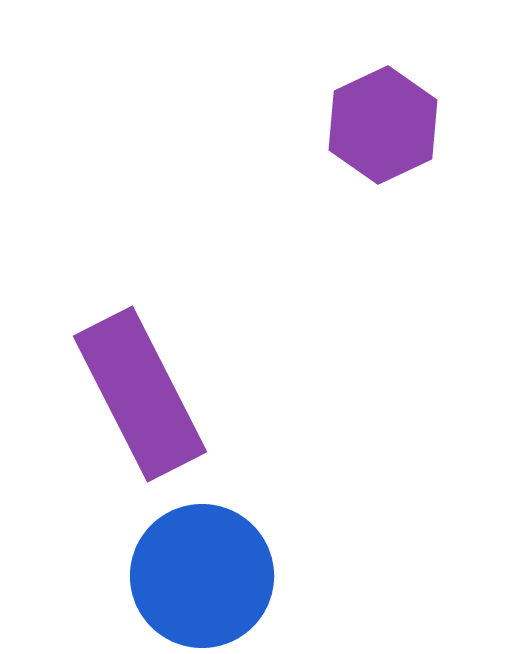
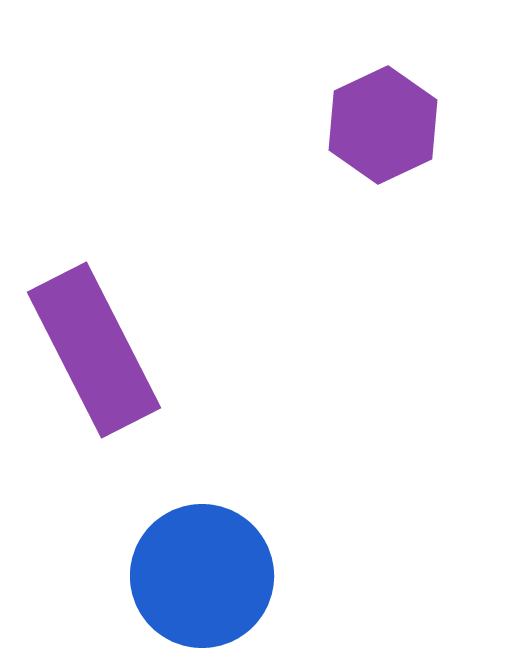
purple rectangle: moved 46 px left, 44 px up
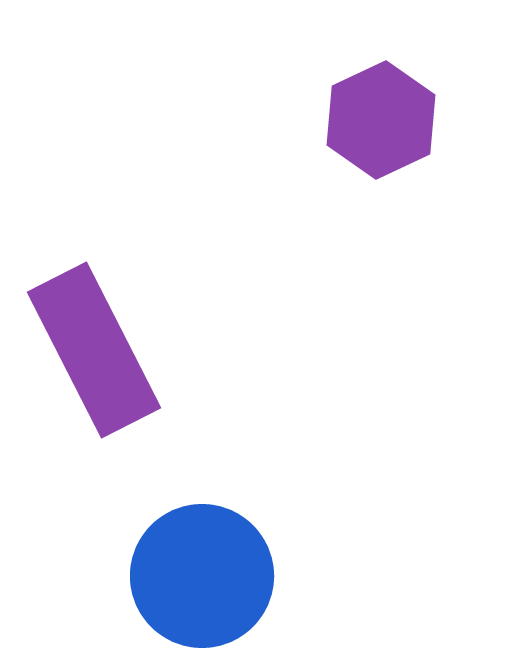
purple hexagon: moved 2 px left, 5 px up
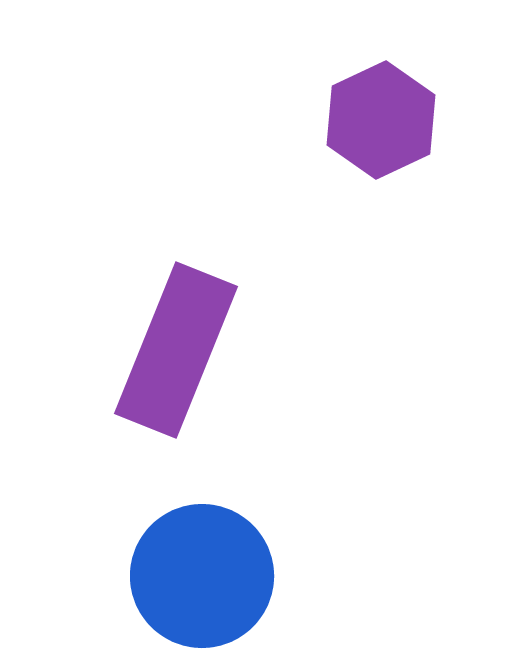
purple rectangle: moved 82 px right; rotated 49 degrees clockwise
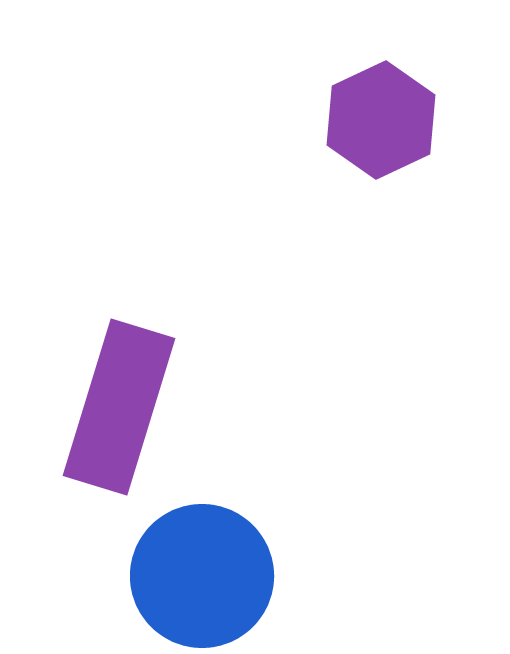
purple rectangle: moved 57 px left, 57 px down; rotated 5 degrees counterclockwise
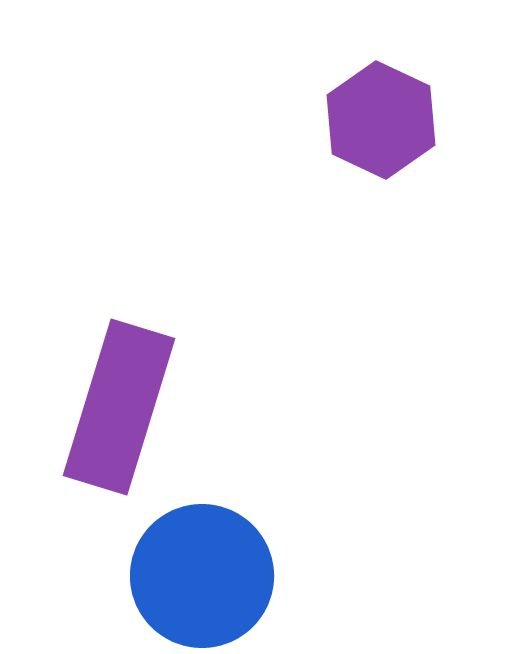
purple hexagon: rotated 10 degrees counterclockwise
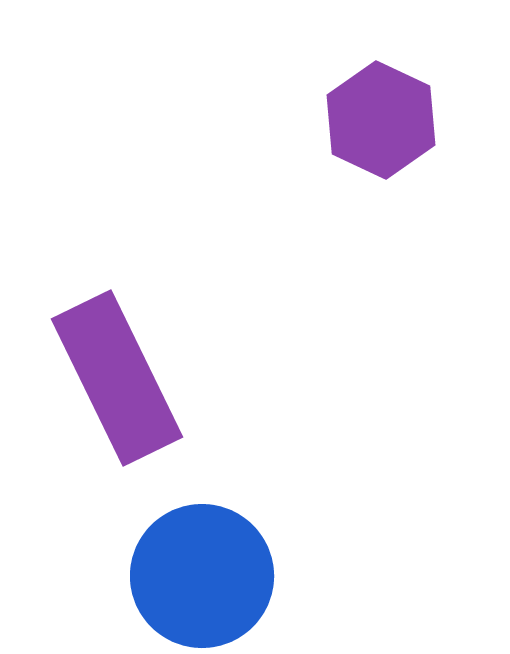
purple rectangle: moved 2 px left, 29 px up; rotated 43 degrees counterclockwise
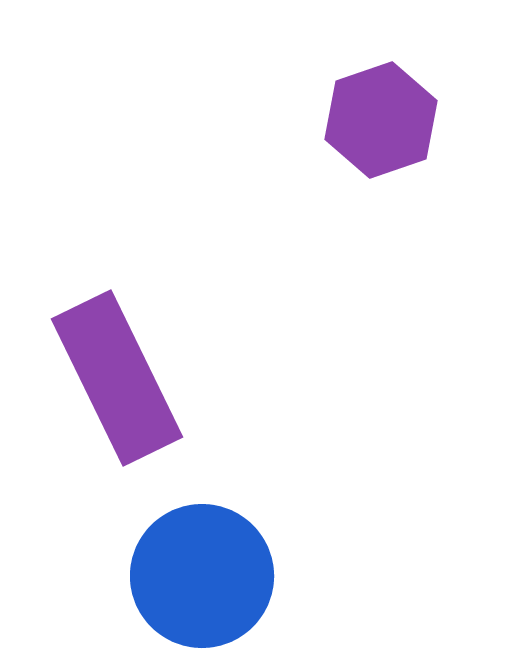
purple hexagon: rotated 16 degrees clockwise
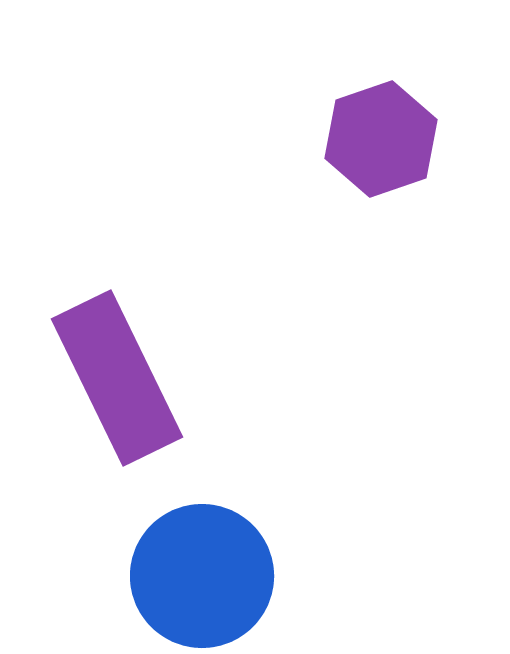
purple hexagon: moved 19 px down
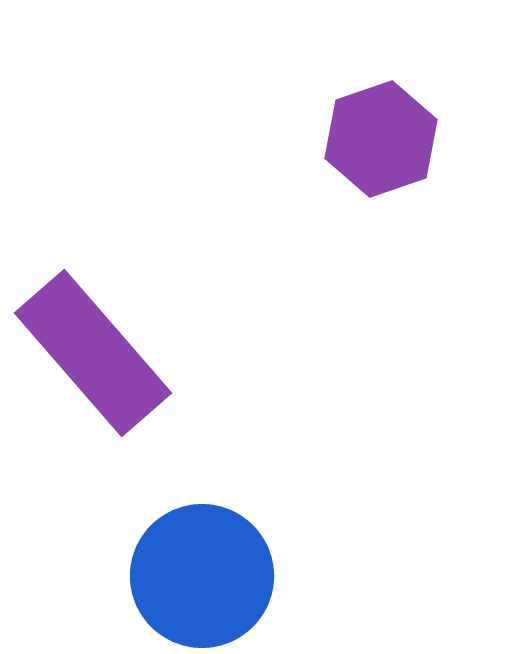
purple rectangle: moved 24 px left, 25 px up; rotated 15 degrees counterclockwise
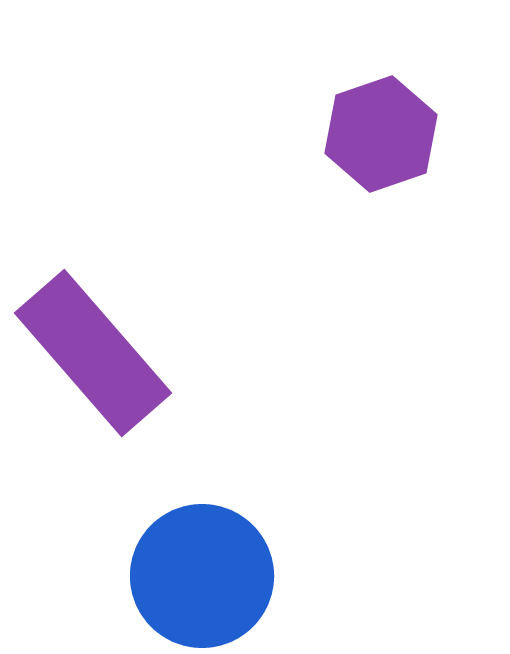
purple hexagon: moved 5 px up
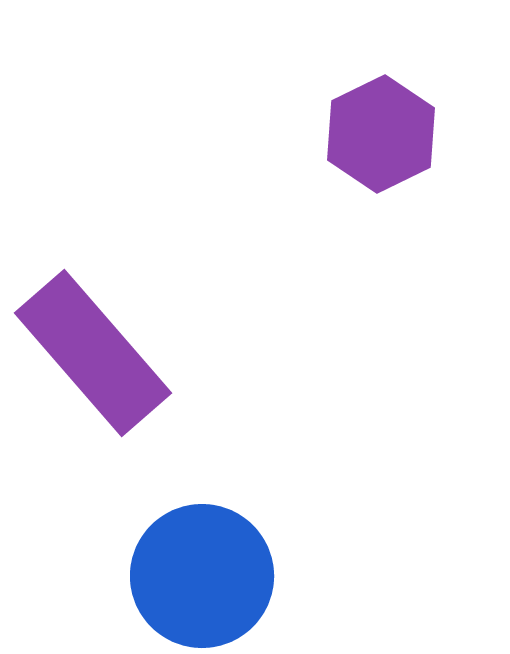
purple hexagon: rotated 7 degrees counterclockwise
